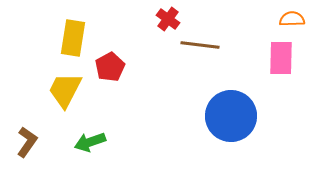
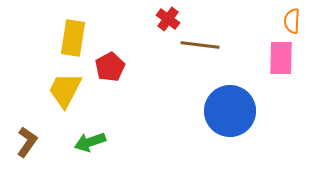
orange semicircle: moved 2 px down; rotated 85 degrees counterclockwise
blue circle: moved 1 px left, 5 px up
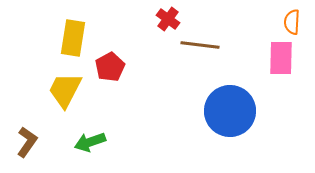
orange semicircle: moved 1 px down
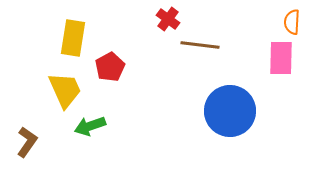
yellow trapezoid: rotated 129 degrees clockwise
green arrow: moved 16 px up
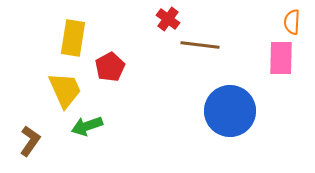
green arrow: moved 3 px left
brown L-shape: moved 3 px right, 1 px up
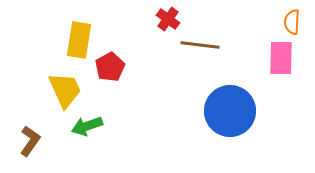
yellow rectangle: moved 6 px right, 2 px down
